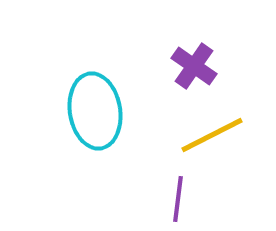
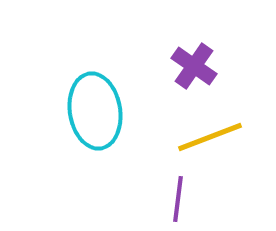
yellow line: moved 2 px left, 2 px down; rotated 6 degrees clockwise
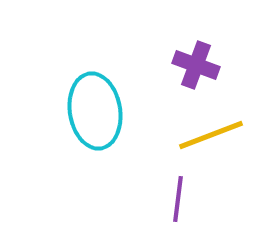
purple cross: moved 2 px right, 1 px up; rotated 15 degrees counterclockwise
yellow line: moved 1 px right, 2 px up
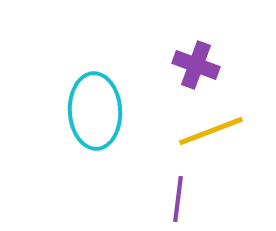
cyan ellipse: rotated 6 degrees clockwise
yellow line: moved 4 px up
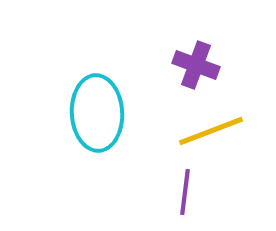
cyan ellipse: moved 2 px right, 2 px down
purple line: moved 7 px right, 7 px up
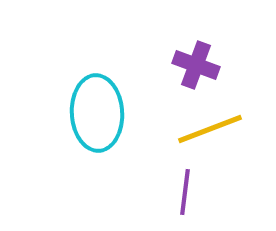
yellow line: moved 1 px left, 2 px up
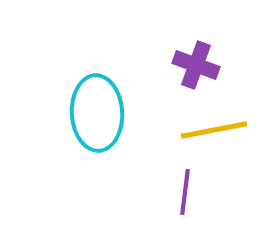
yellow line: moved 4 px right, 1 px down; rotated 10 degrees clockwise
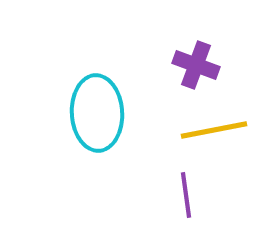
purple line: moved 1 px right, 3 px down; rotated 15 degrees counterclockwise
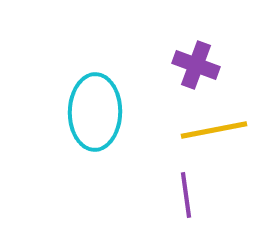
cyan ellipse: moved 2 px left, 1 px up; rotated 4 degrees clockwise
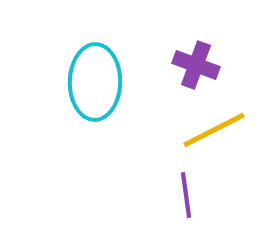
cyan ellipse: moved 30 px up
yellow line: rotated 16 degrees counterclockwise
